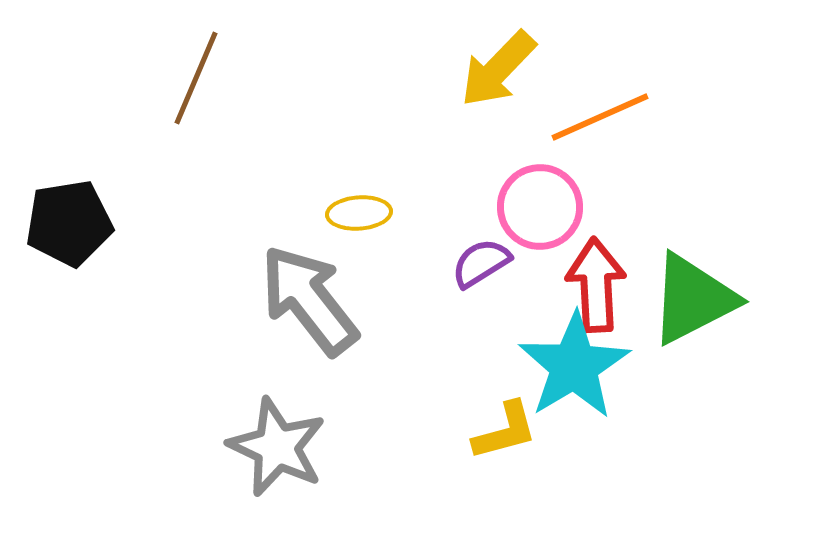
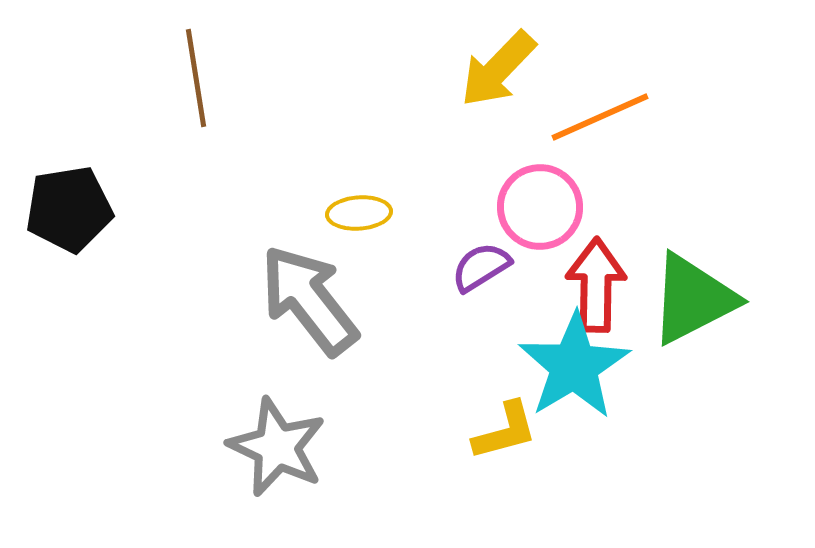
brown line: rotated 32 degrees counterclockwise
black pentagon: moved 14 px up
purple semicircle: moved 4 px down
red arrow: rotated 4 degrees clockwise
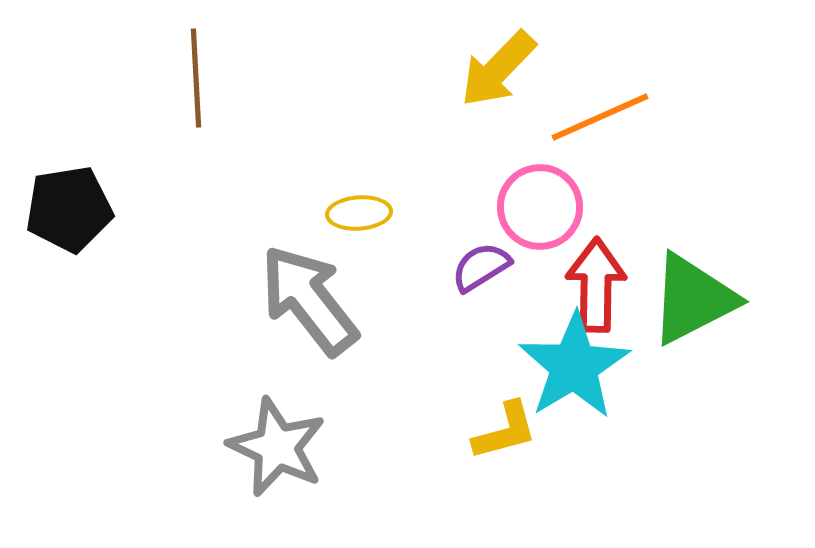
brown line: rotated 6 degrees clockwise
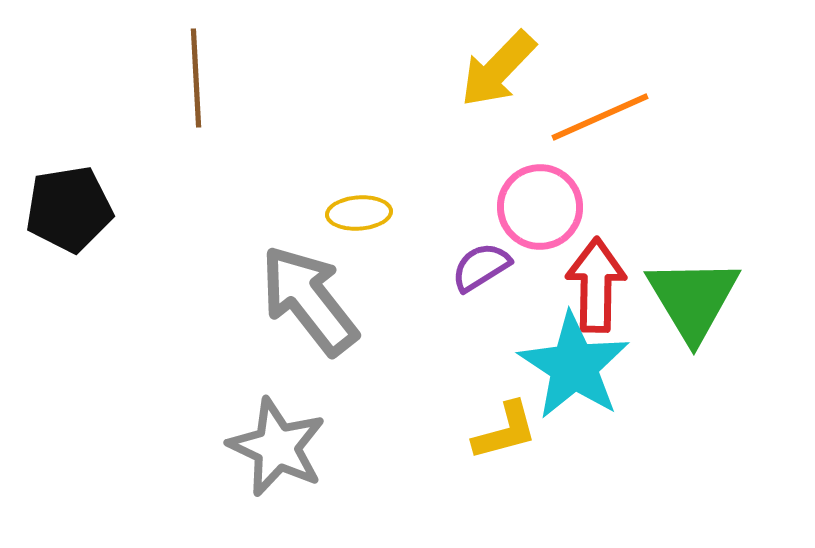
green triangle: rotated 34 degrees counterclockwise
cyan star: rotated 8 degrees counterclockwise
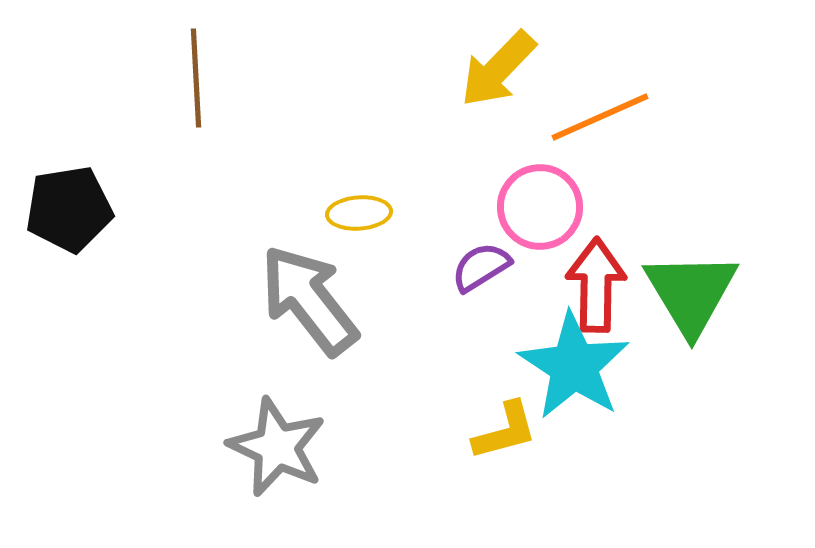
green triangle: moved 2 px left, 6 px up
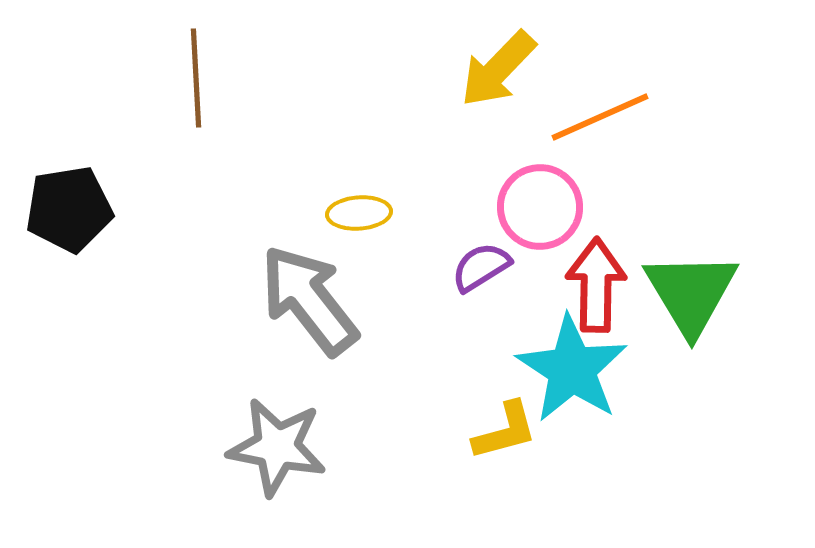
cyan star: moved 2 px left, 3 px down
gray star: rotated 14 degrees counterclockwise
